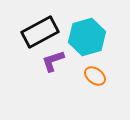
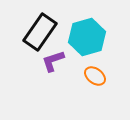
black rectangle: rotated 27 degrees counterclockwise
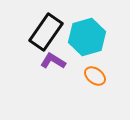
black rectangle: moved 6 px right
purple L-shape: rotated 50 degrees clockwise
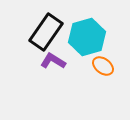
orange ellipse: moved 8 px right, 10 px up
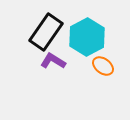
cyan hexagon: rotated 12 degrees counterclockwise
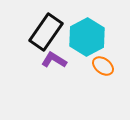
purple L-shape: moved 1 px right, 1 px up
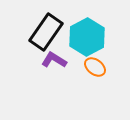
orange ellipse: moved 8 px left, 1 px down
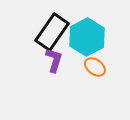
black rectangle: moved 6 px right
purple L-shape: rotated 75 degrees clockwise
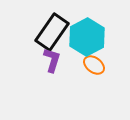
purple L-shape: moved 2 px left
orange ellipse: moved 1 px left, 2 px up
